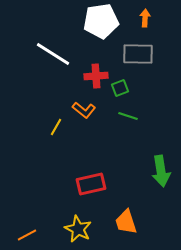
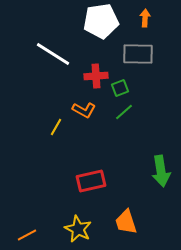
orange L-shape: rotated 10 degrees counterclockwise
green line: moved 4 px left, 4 px up; rotated 60 degrees counterclockwise
red rectangle: moved 3 px up
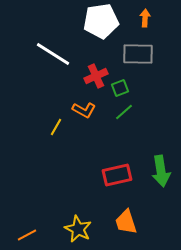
red cross: rotated 20 degrees counterclockwise
red rectangle: moved 26 px right, 6 px up
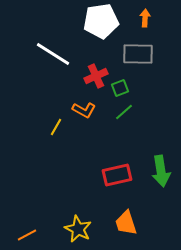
orange trapezoid: moved 1 px down
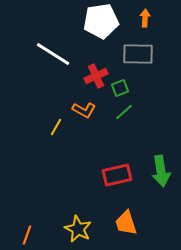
orange line: rotated 42 degrees counterclockwise
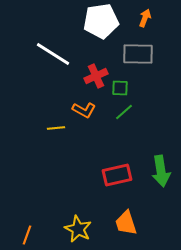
orange arrow: rotated 18 degrees clockwise
green square: rotated 24 degrees clockwise
yellow line: moved 1 px down; rotated 54 degrees clockwise
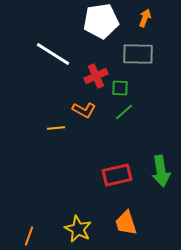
orange line: moved 2 px right, 1 px down
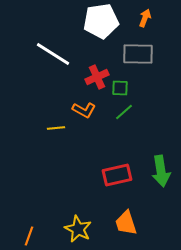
red cross: moved 1 px right, 1 px down
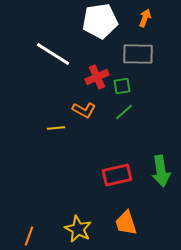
white pentagon: moved 1 px left
green square: moved 2 px right, 2 px up; rotated 12 degrees counterclockwise
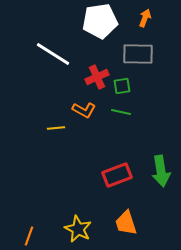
green line: moved 3 px left; rotated 54 degrees clockwise
red rectangle: rotated 8 degrees counterclockwise
